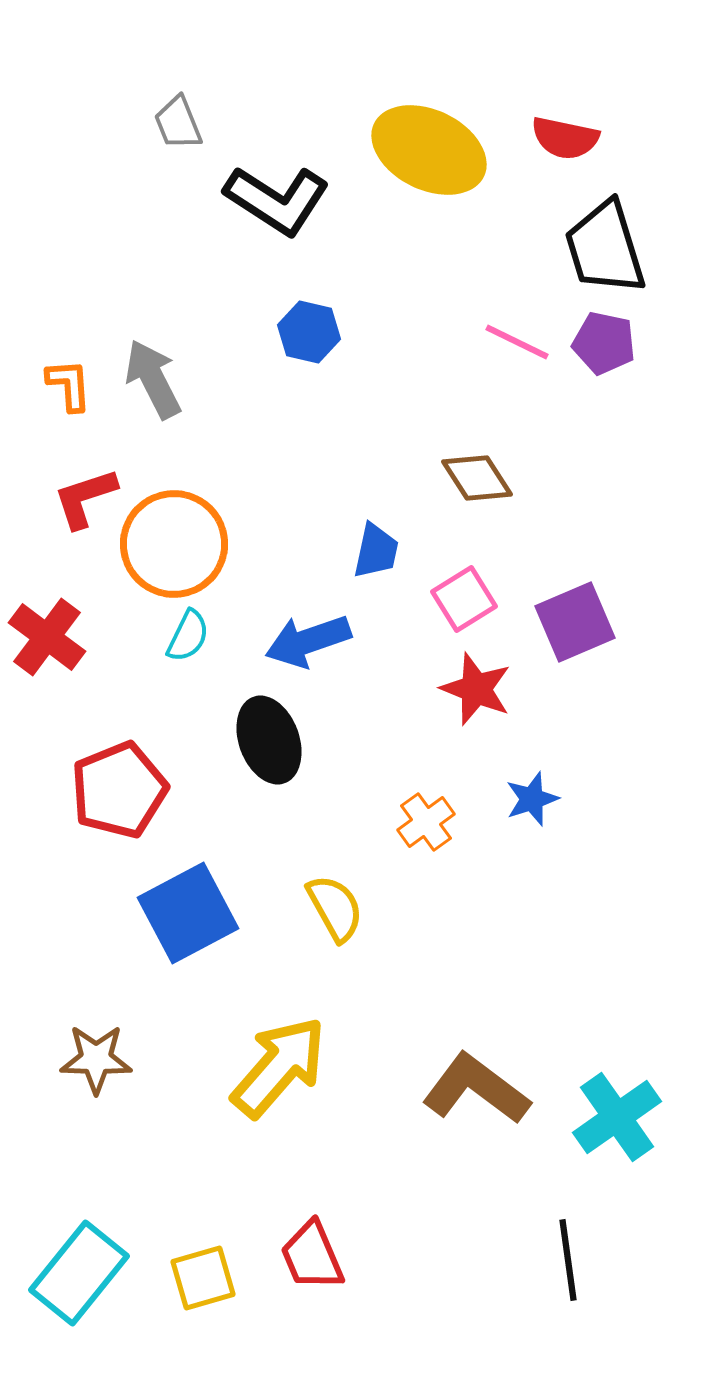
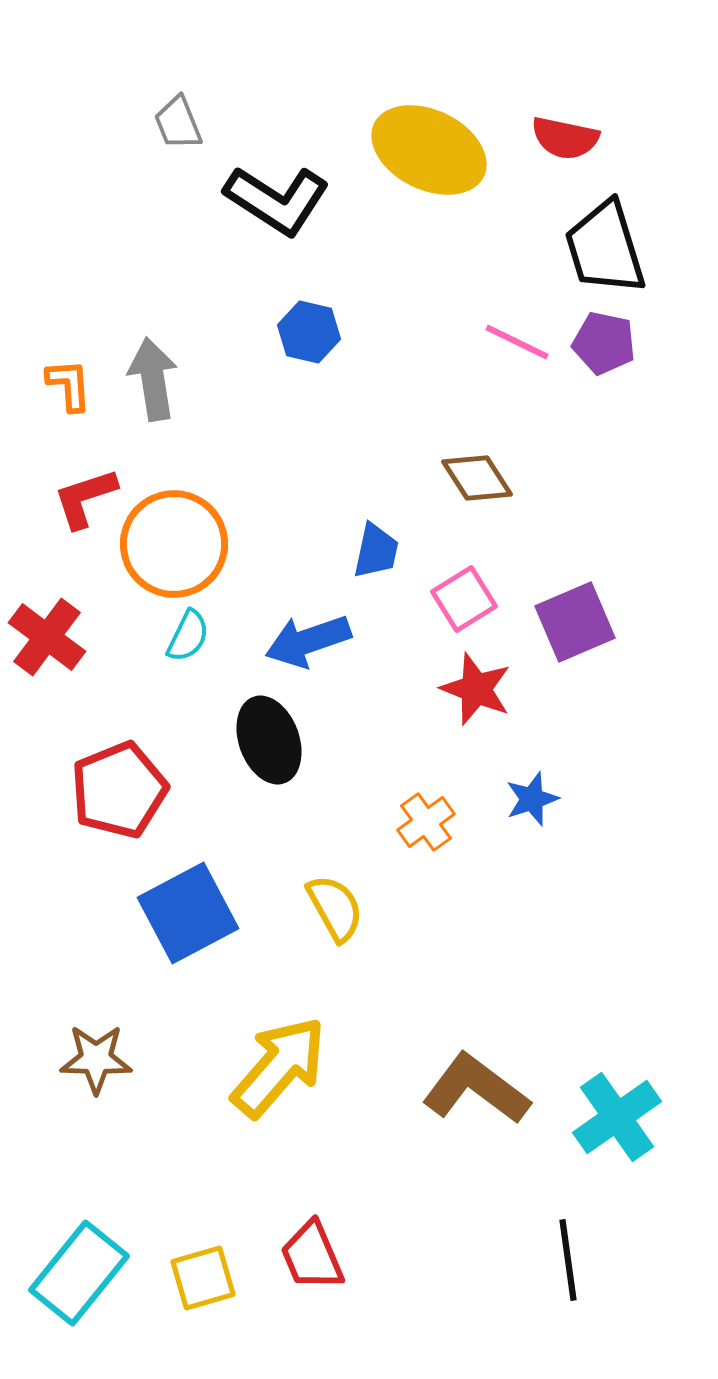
gray arrow: rotated 18 degrees clockwise
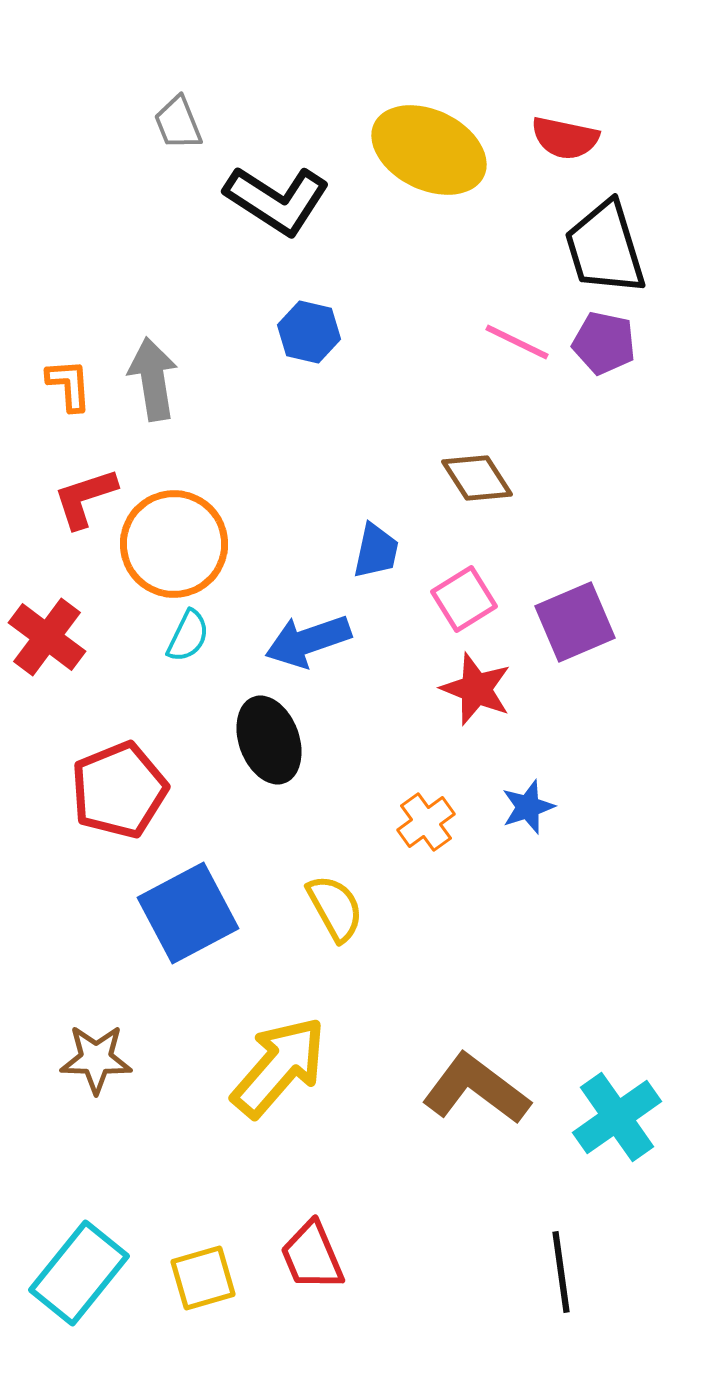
blue star: moved 4 px left, 8 px down
black line: moved 7 px left, 12 px down
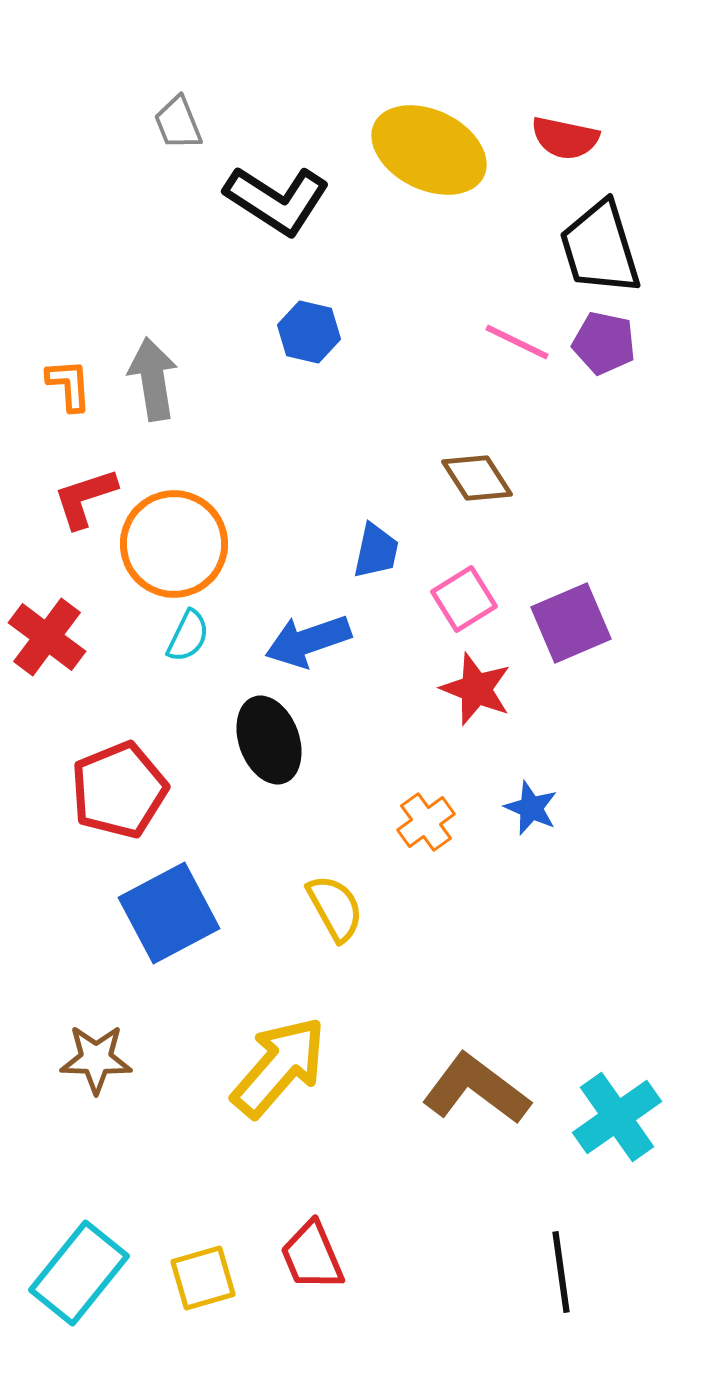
black trapezoid: moved 5 px left
purple square: moved 4 px left, 1 px down
blue star: moved 3 px right, 1 px down; rotated 30 degrees counterclockwise
blue square: moved 19 px left
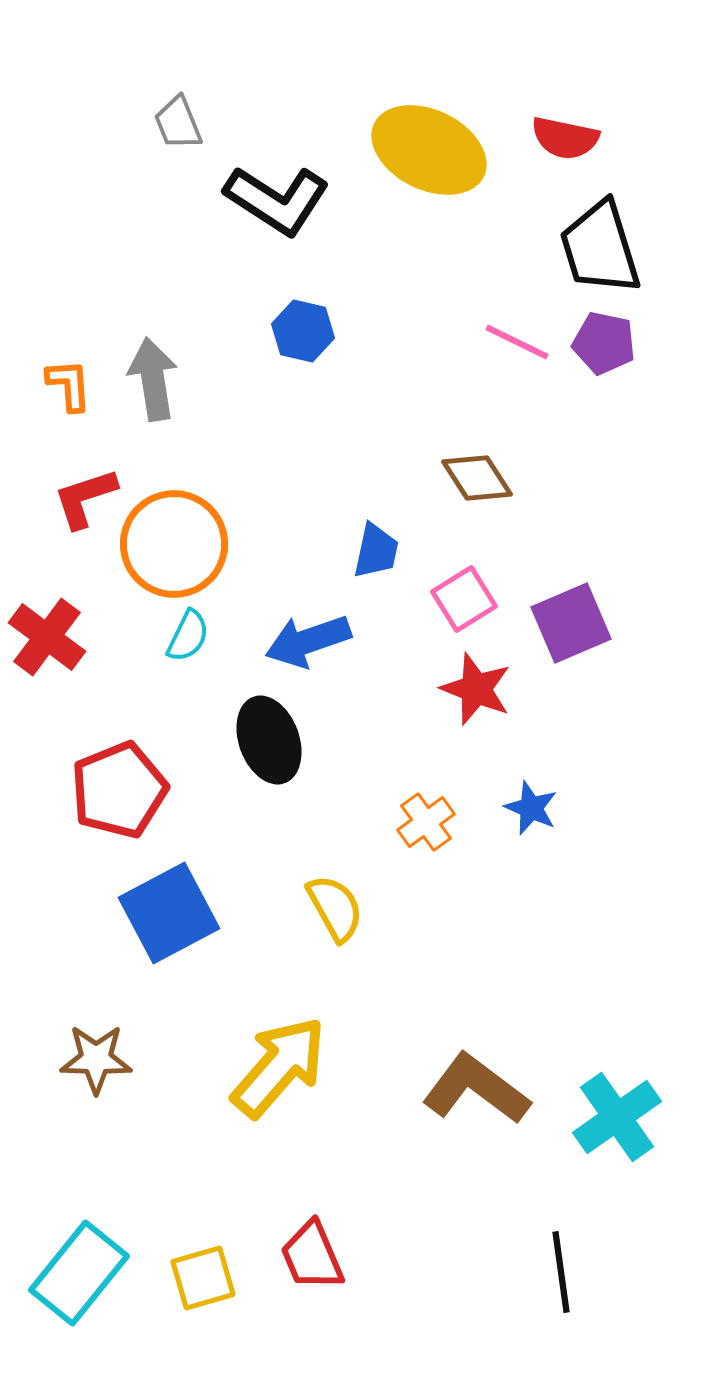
blue hexagon: moved 6 px left, 1 px up
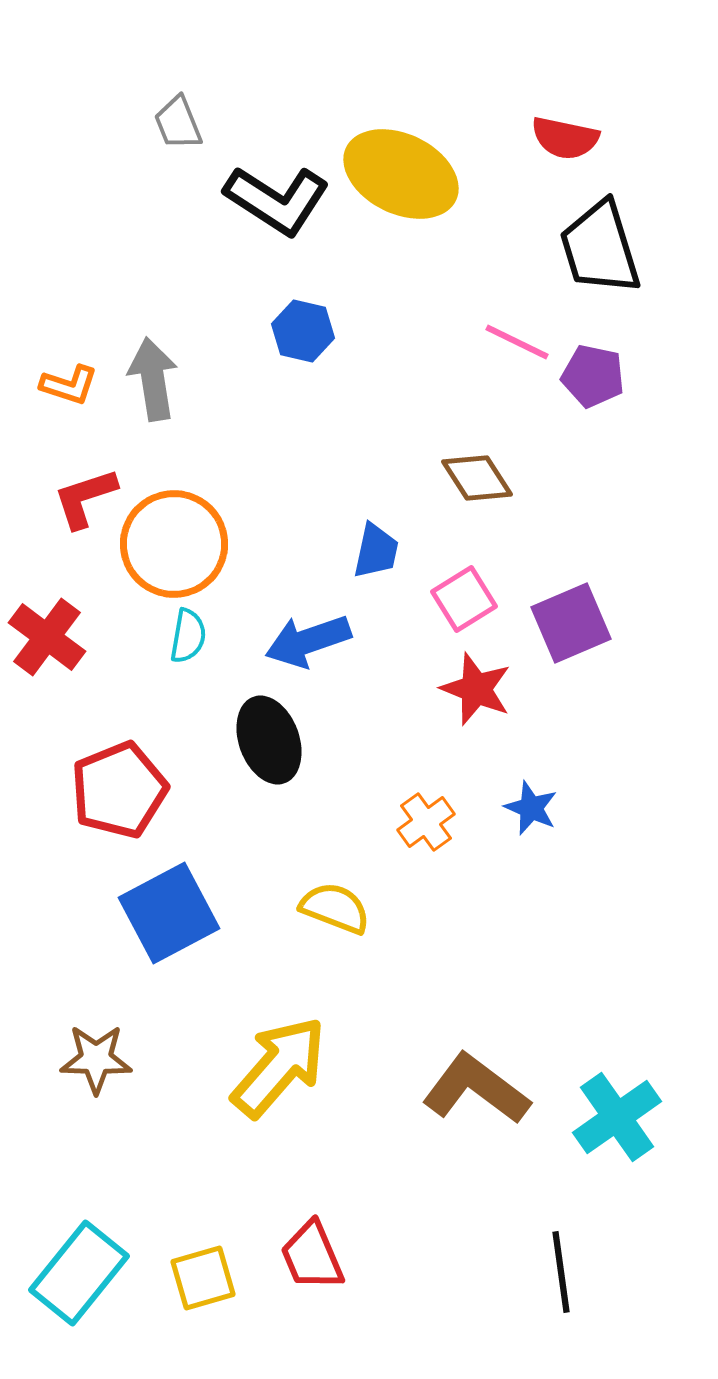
yellow ellipse: moved 28 px left, 24 px down
purple pentagon: moved 11 px left, 33 px down
orange L-shape: rotated 112 degrees clockwise
cyan semicircle: rotated 16 degrees counterclockwise
yellow semicircle: rotated 40 degrees counterclockwise
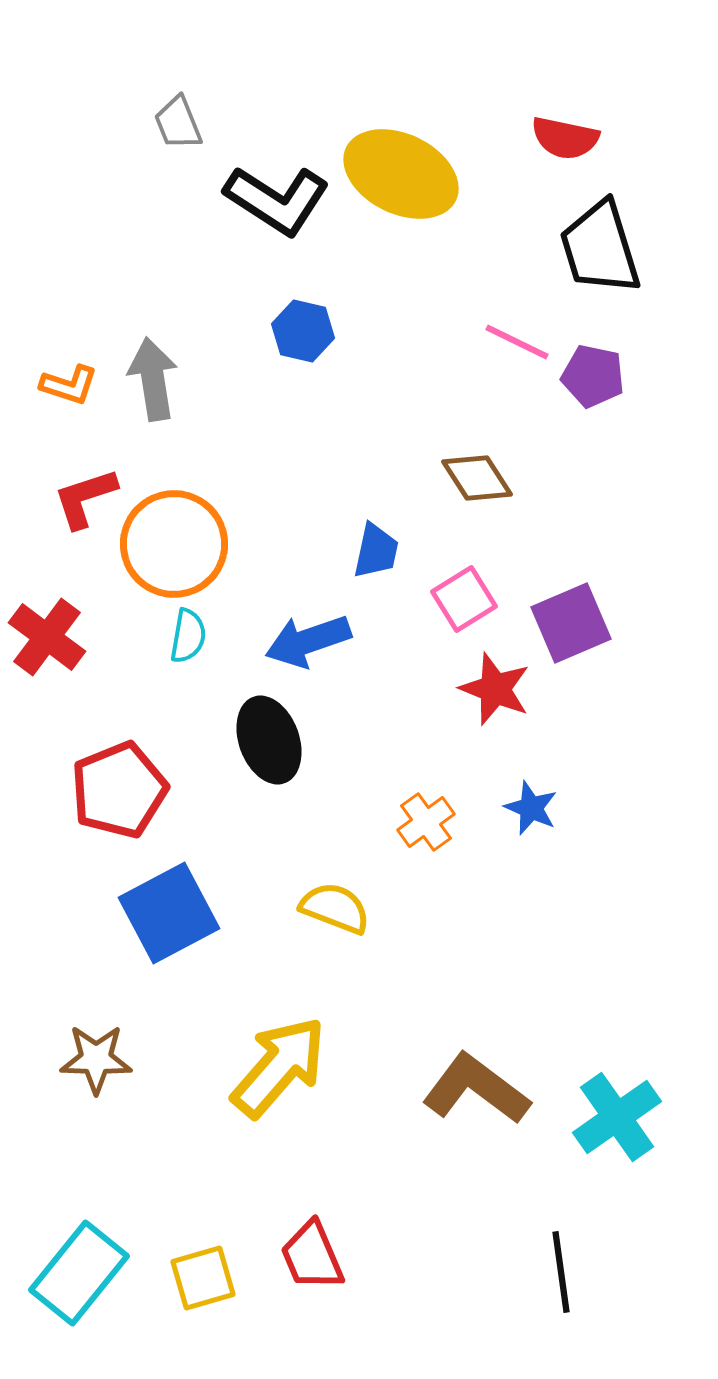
red star: moved 19 px right
